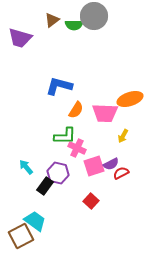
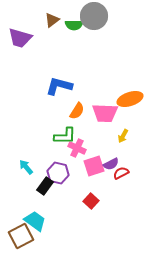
orange semicircle: moved 1 px right, 1 px down
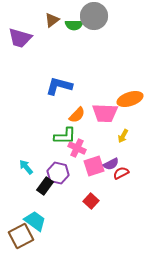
orange semicircle: moved 4 px down; rotated 12 degrees clockwise
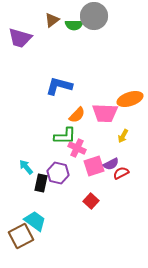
black rectangle: moved 4 px left, 3 px up; rotated 24 degrees counterclockwise
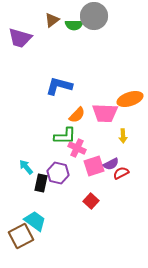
yellow arrow: rotated 32 degrees counterclockwise
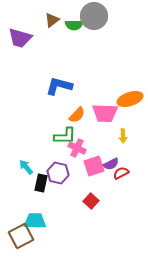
cyan trapezoid: rotated 35 degrees counterclockwise
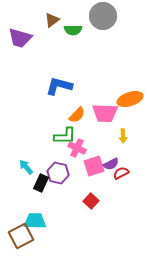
gray circle: moved 9 px right
green semicircle: moved 1 px left, 5 px down
black rectangle: rotated 12 degrees clockwise
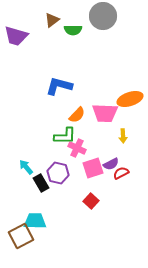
purple trapezoid: moved 4 px left, 2 px up
pink square: moved 1 px left, 2 px down
black rectangle: rotated 54 degrees counterclockwise
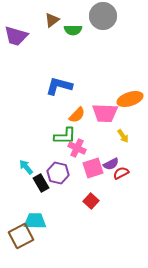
yellow arrow: rotated 32 degrees counterclockwise
